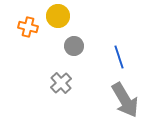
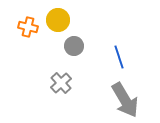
yellow circle: moved 4 px down
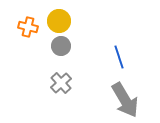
yellow circle: moved 1 px right, 1 px down
gray circle: moved 13 px left
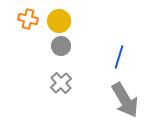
orange cross: moved 8 px up
blue line: rotated 35 degrees clockwise
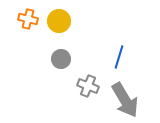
gray circle: moved 13 px down
gray cross: moved 27 px right, 3 px down; rotated 25 degrees counterclockwise
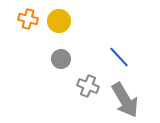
blue line: rotated 60 degrees counterclockwise
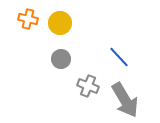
yellow circle: moved 1 px right, 2 px down
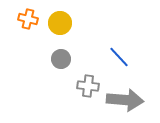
gray cross: rotated 15 degrees counterclockwise
gray arrow: rotated 54 degrees counterclockwise
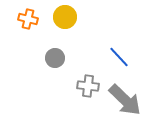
yellow circle: moved 5 px right, 6 px up
gray circle: moved 6 px left, 1 px up
gray arrow: rotated 39 degrees clockwise
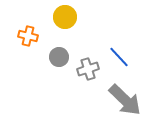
orange cross: moved 17 px down
gray circle: moved 4 px right, 1 px up
gray cross: moved 17 px up; rotated 25 degrees counterclockwise
